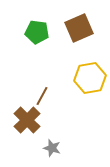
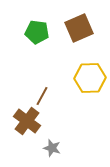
yellow hexagon: rotated 8 degrees clockwise
brown cross: moved 1 px down; rotated 8 degrees counterclockwise
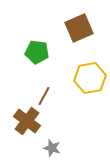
green pentagon: moved 20 px down
yellow hexagon: rotated 8 degrees counterclockwise
brown line: moved 2 px right
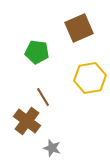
brown line: moved 1 px left, 1 px down; rotated 60 degrees counterclockwise
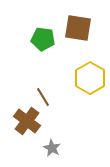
brown square: moved 1 px left; rotated 32 degrees clockwise
green pentagon: moved 6 px right, 13 px up
yellow hexagon: rotated 20 degrees counterclockwise
gray star: rotated 12 degrees clockwise
